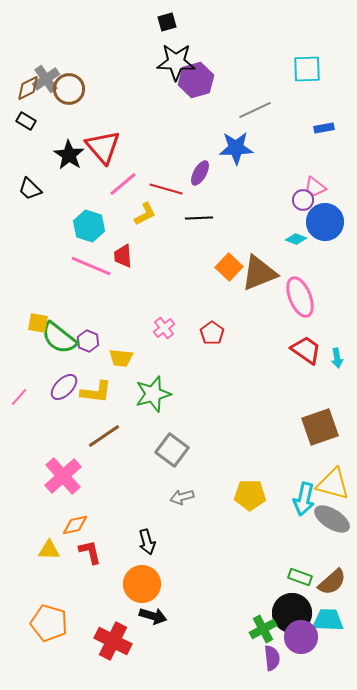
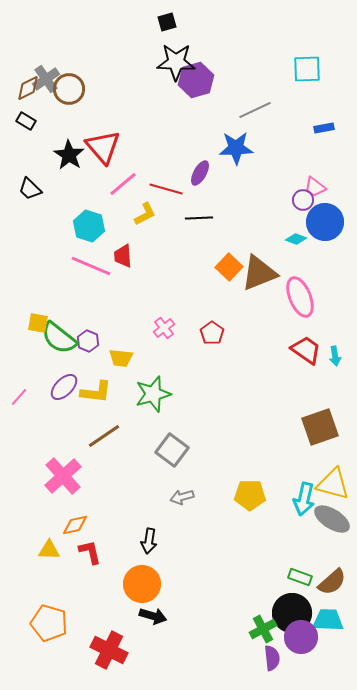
cyan arrow at (337, 358): moved 2 px left, 2 px up
black arrow at (147, 542): moved 2 px right, 1 px up; rotated 25 degrees clockwise
red cross at (113, 641): moved 4 px left, 9 px down
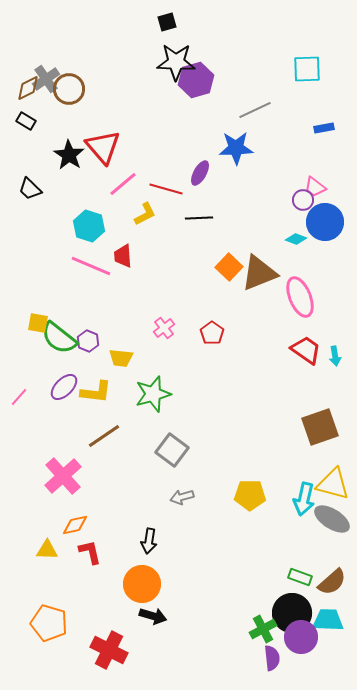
yellow triangle at (49, 550): moved 2 px left
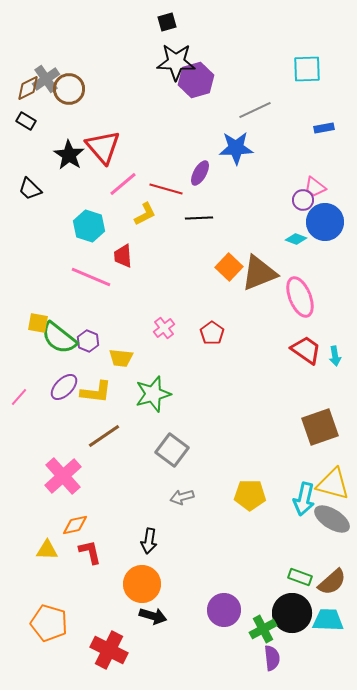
pink line at (91, 266): moved 11 px down
purple circle at (301, 637): moved 77 px left, 27 px up
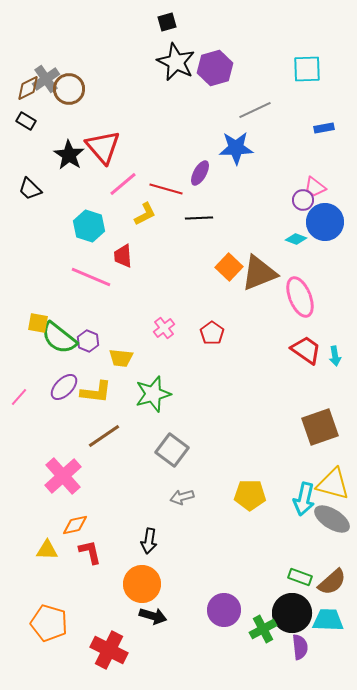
black star at (176, 62): rotated 24 degrees clockwise
purple hexagon at (196, 80): moved 19 px right, 12 px up
purple semicircle at (272, 658): moved 28 px right, 11 px up
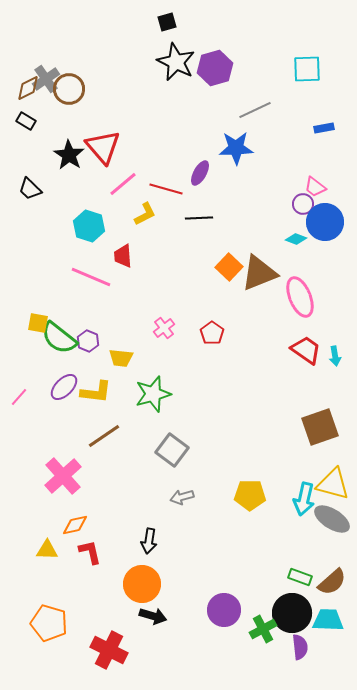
purple circle at (303, 200): moved 4 px down
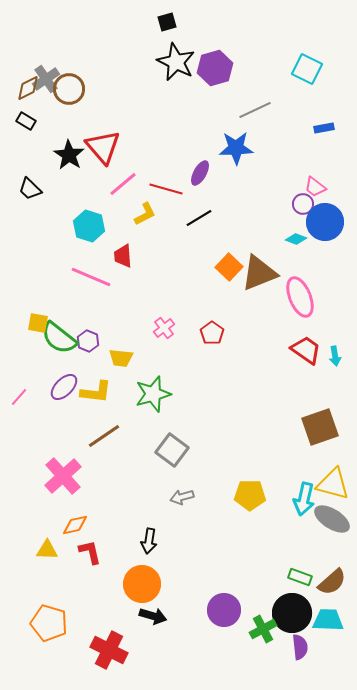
cyan square at (307, 69): rotated 28 degrees clockwise
black line at (199, 218): rotated 28 degrees counterclockwise
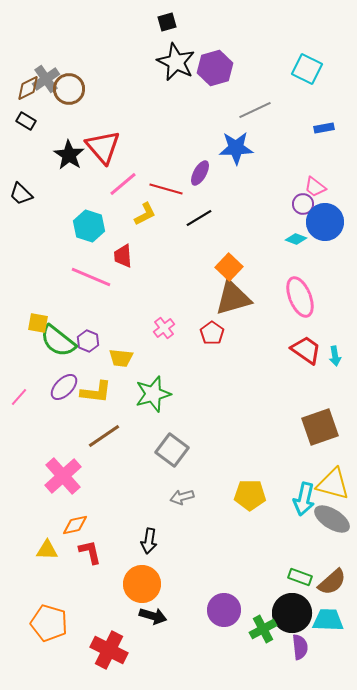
black trapezoid at (30, 189): moved 9 px left, 5 px down
brown triangle at (259, 273): moved 26 px left, 25 px down; rotated 6 degrees clockwise
green semicircle at (59, 338): moved 1 px left, 3 px down
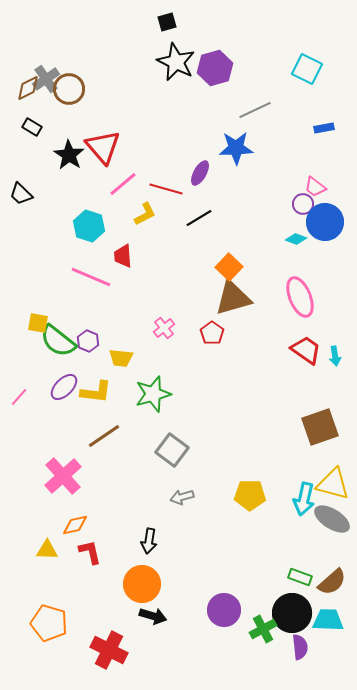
black rectangle at (26, 121): moved 6 px right, 6 px down
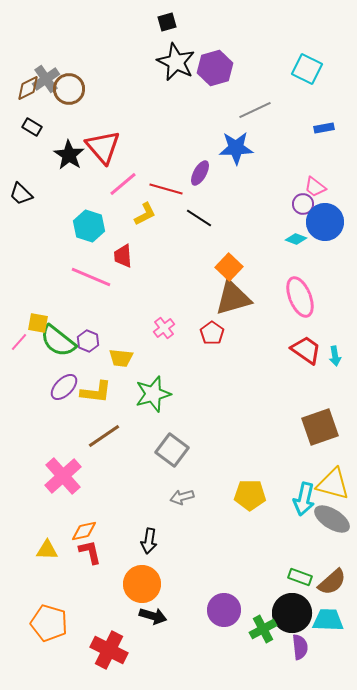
black line at (199, 218): rotated 64 degrees clockwise
pink line at (19, 397): moved 55 px up
orange diamond at (75, 525): moved 9 px right, 6 px down
